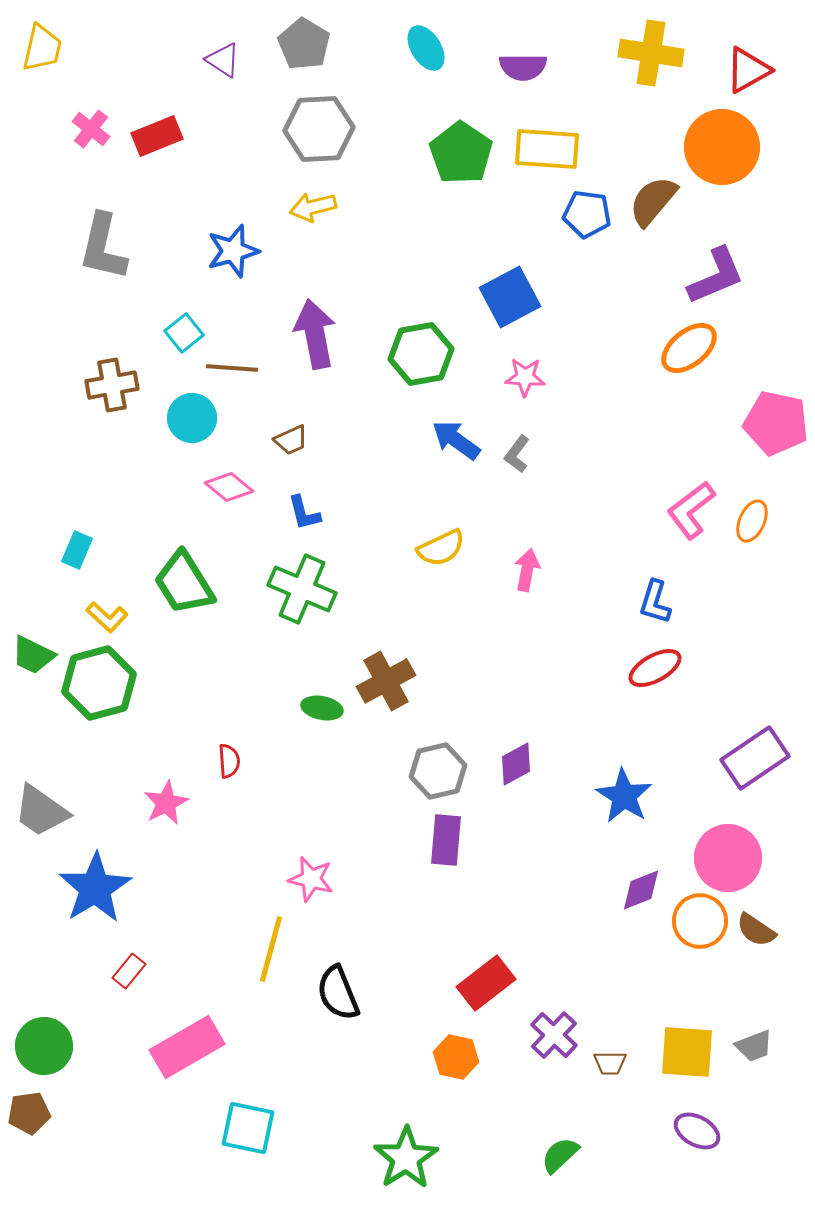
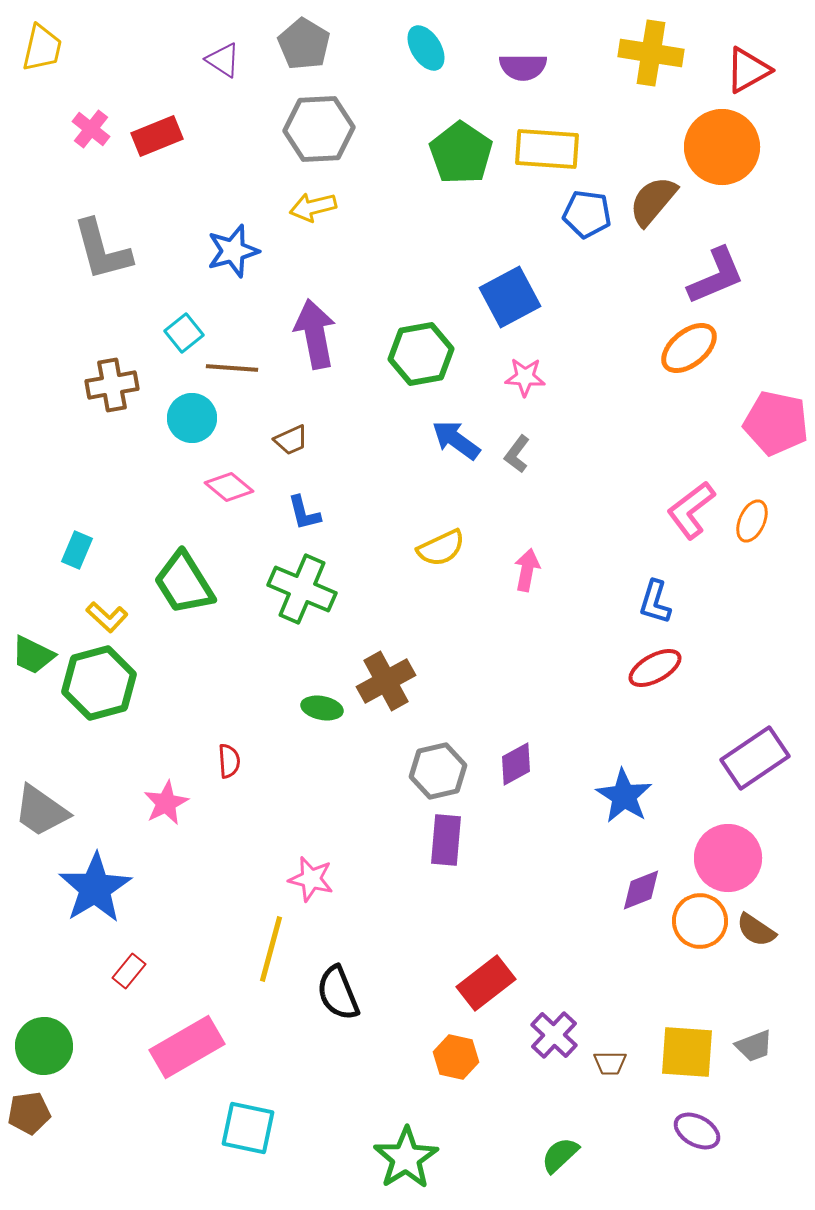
gray L-shape at (103, 247): moved 1 px left, 3 px down; rotated 28 degrees counterclockwise
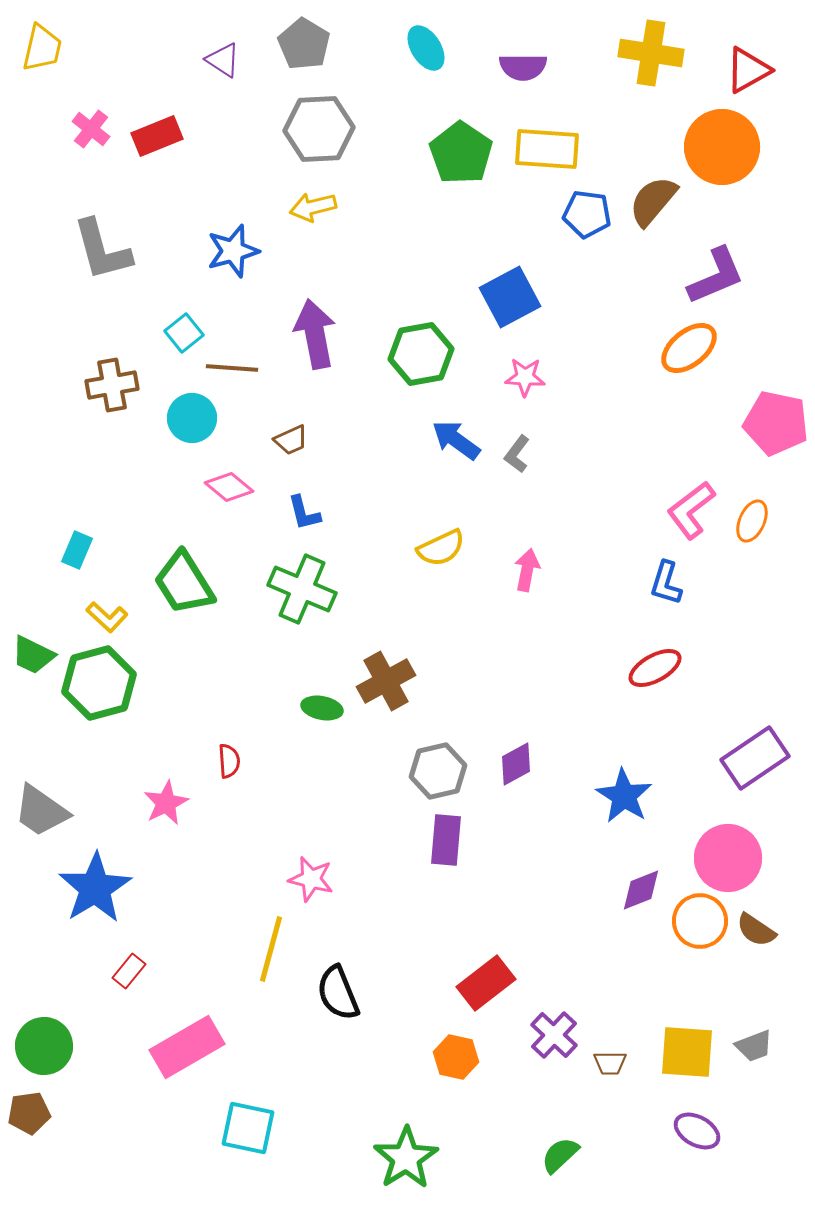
blue L-shape at (655, 602): moved 11 px right, 19 px up
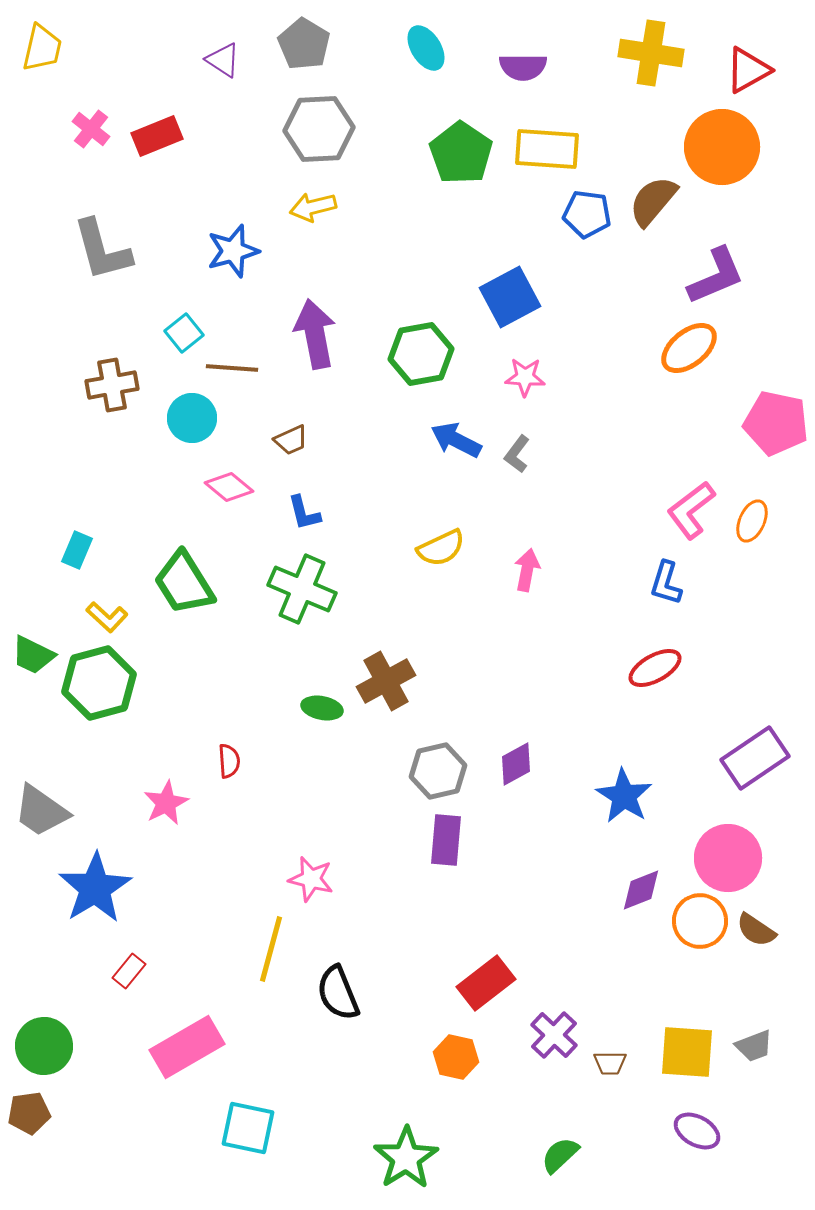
blue arrow at (456, 440): rotated 9 degrees counterclockwise
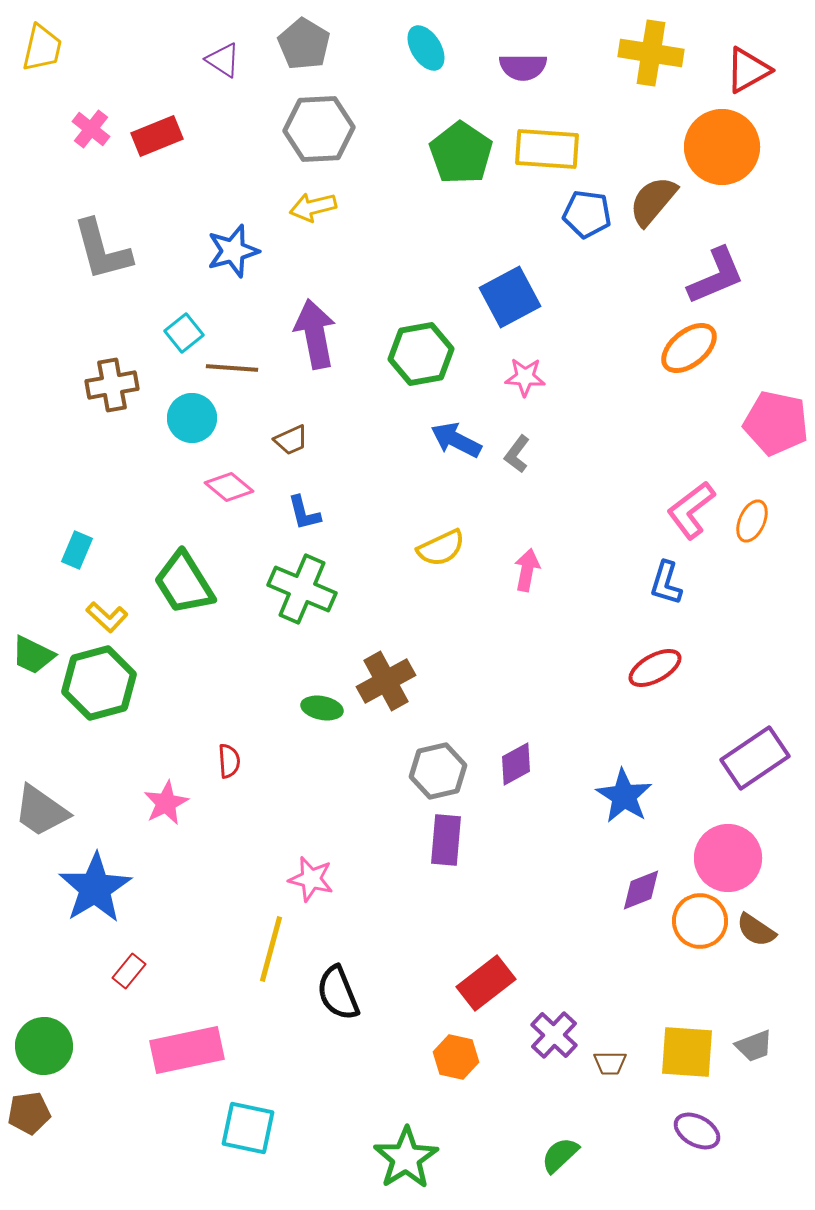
pink rectangle at (187, 1047): moved 3 px down; rotated 18 degrees clockwise
